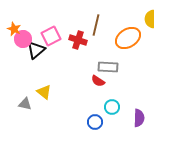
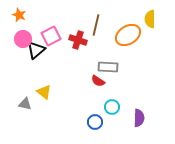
orange star: moved 5 px right, 14 px up
orange ellipse: moved 3 px up
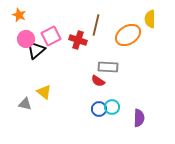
pink circle: moved 3 px right
blue circle: moved 4 px right, 13 px up
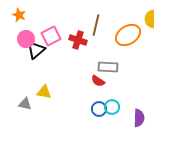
yellow triangle: rotated 28 degrees counterclockwise
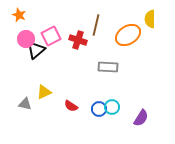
red semicircle: moved 27 px left, 25 px down
yellow triangle: rotated 35 degrees counterclockwise
purple semicircle: moved 2 px right; rotated 30 degrees clockwise
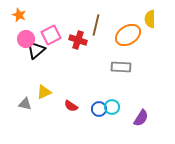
pink square: moved 1 px up
gray rectangle: moved 13 px right
